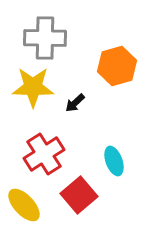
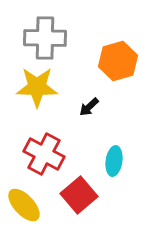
orange hexagon: moved 1 px right, 5 px up
yellow star: moved 4 px right
black arrow: moved 14 px right, 4 px down
red cross: rotated 30 degrees counterclockwise
cyan ellipse: rotated 28 degrees clockwise
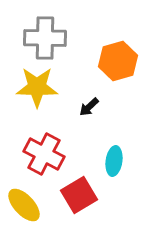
red square: rotated 9 degrees clockwise
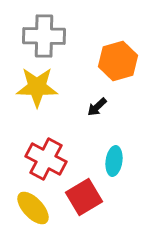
gray cross: moved 1 px left, 2 px up
black arrow: moved 8 px right
red cross: moved 2 px right, 5 px down
red square: moved 5 px right, 2 px down
yellow ellipse: moved 9 px right, 3 px down
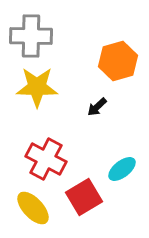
gray cross: moved 13 px left
cyan ellipse: moved 8 px right, 8 px down; rotated 44 degrees clockwise
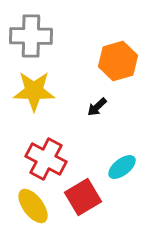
yellow star: moved 3 px left, 4 px down
cyan ellipse: moved 2 px up
red square: moved 1 px left
yellow ellipse: moved 2 px up; rotated 6 degrees clockwise
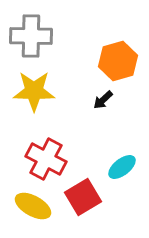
black arrow: moved 6 px right, 7 px up
yellow ellipse: rotated 24 degrees counterclockwise
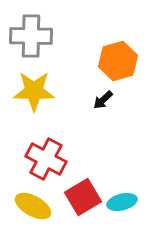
cyan ellipse: moved 35 px down; rotated 24 degrees clockwise
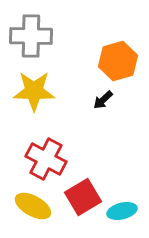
cyan ellipse: moved 9 px down
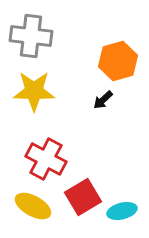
gray cross: rotated 6 degrees clockwise
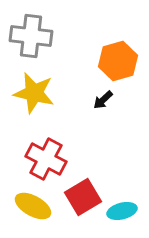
yellow star: moved 2 px down; rotated 12 degrees clockwise
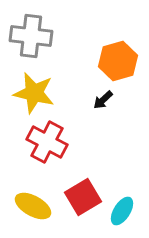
red cross: moved 1 px right, 17 px up
cyan ellipse: rotated 44 degrees counterclockwise
